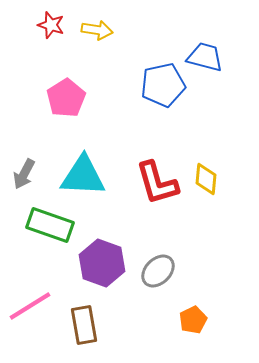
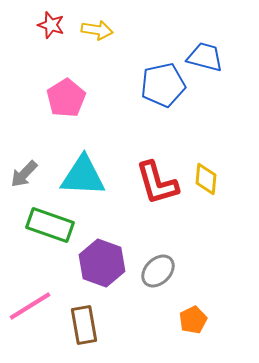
gray arrow: rotated 16 degrees clockwise
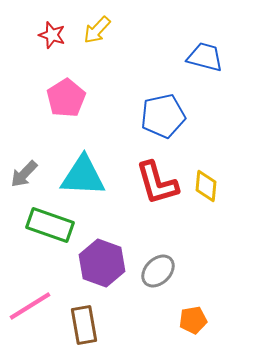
red star: moved 1 px right, 10 px down
yellow arrow: rotated 124 degrees clockwise
blue pentagon: moved 31 px down
yellow diamond: moved 7 px down
orange pentagon: rotated 16 degrees clockwise
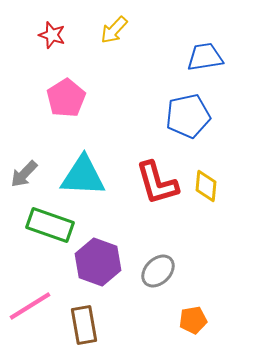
yellow arrow: moved 17 px right
blue trapezoid: rotated 24 degrees counterclockwise
blue pentagon: moved 25 px right
purple hexagon: moved 4 px left, 1 px up
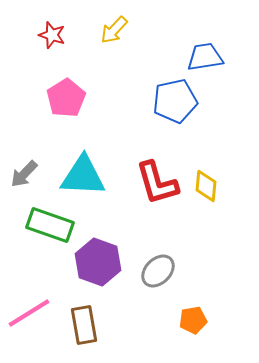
blue pentagon: moved 13 px left, 15 px up
pink line: moved 1 px left, 7 px down
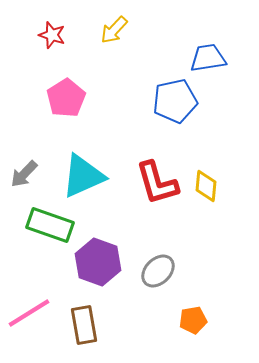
blue trapezoid: moved 3 px right, 1 px down
cyan triangle: rotated 27 degrees counterclockwise
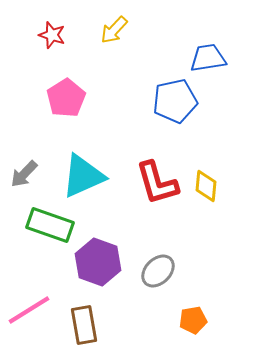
pink line: moved 3 px up
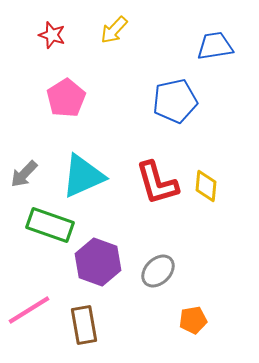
blue trapezoid: moved 7 px right, 12 px up
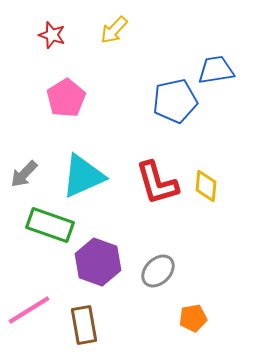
blue trapezoid: moved 1 px right, 24 px down
orange pentagon: moved 2 px up
